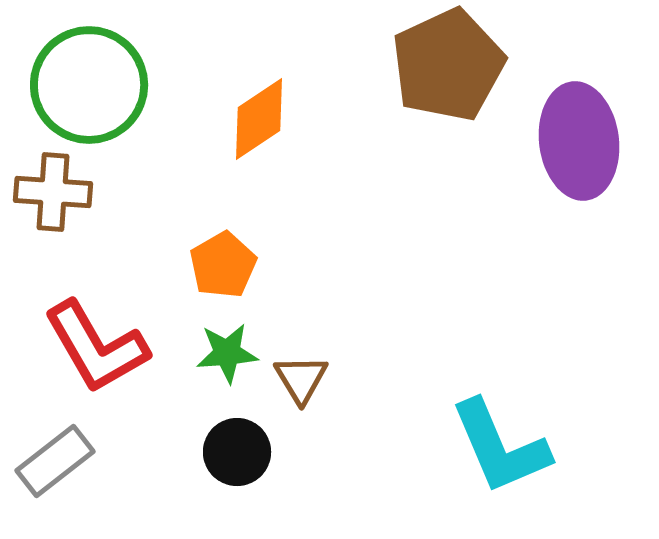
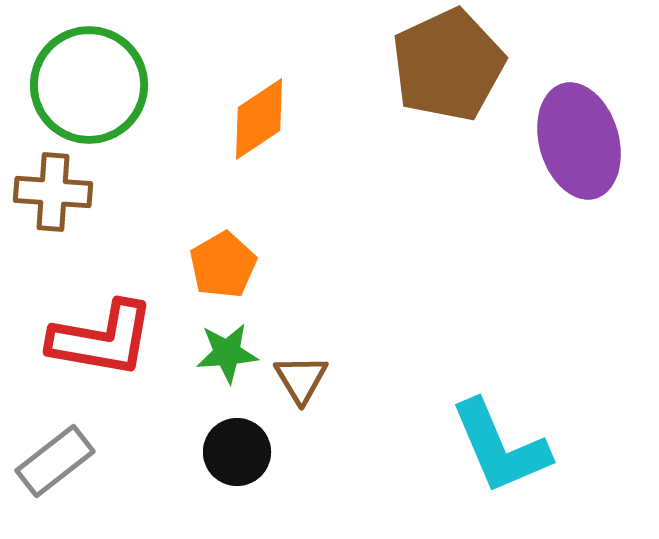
purple ellipse: rotated 9 degrees counterclockwise
red L-shape: moved 6 px right, 8 px up; rotated 50 degrees counterclockwise
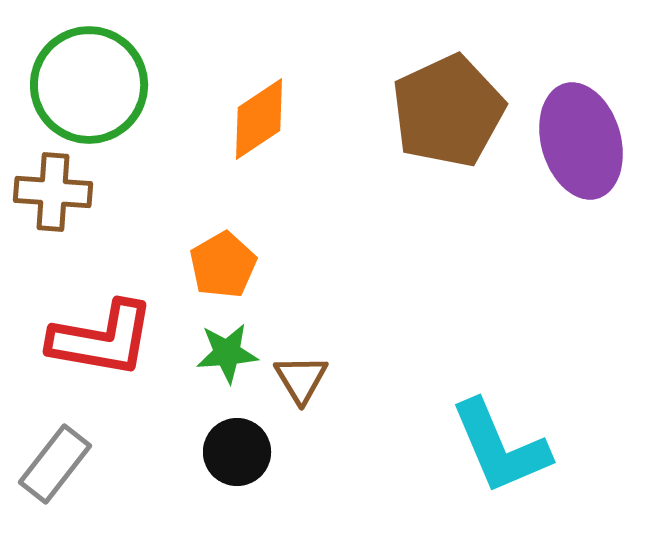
brown pentagon: moved 46 px down
purple ellipse: moved 2 px right
gray rectangle: moved 3 px down; rotated 14 degrees counterclockwise
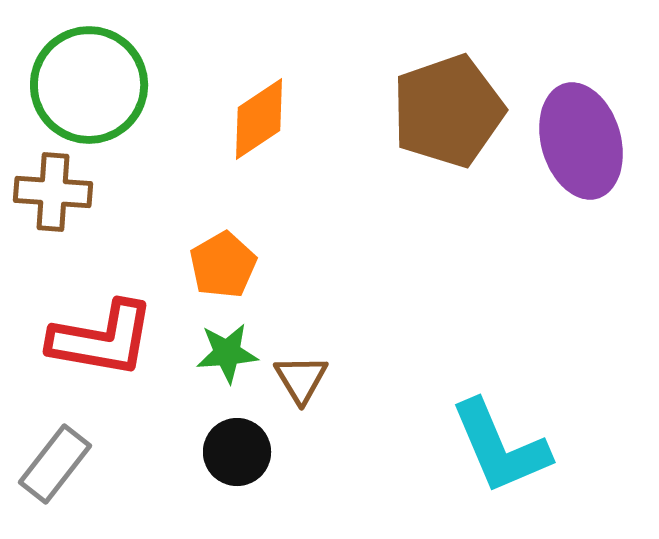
brown pentagon: rotated 6 degrees clockwise
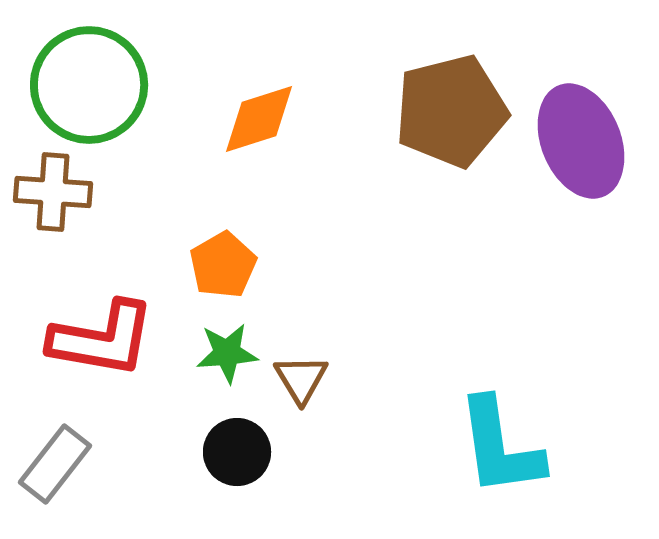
brown pentagon: moved 3 px right; rotated 5 degrees clockwise
orange diamond: rotated 16 degrees clockwise
purple ellipse: rotated 6 degrees counterclockwise
cyan L-shape: rotated 15 degrees clockwise
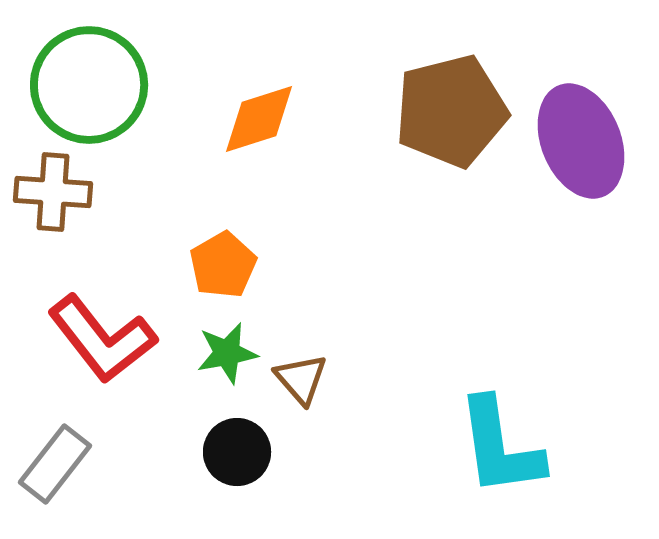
red L-shape: rotated 42 degrees clockwise
green star: rotated 6 degrees counterclockwise
brown triangle: rotated 10 degrees counterclockwise
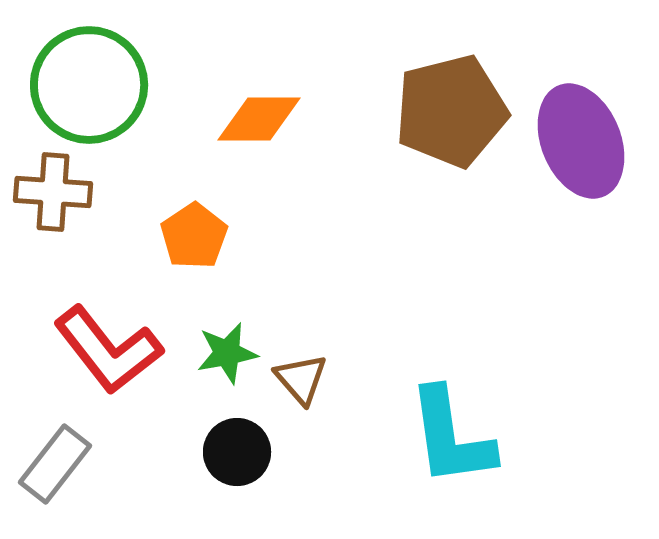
orange diamond: rotated 18 degrees clockwise
orange pentagon: moved 29 px left, 29 px up; rotated 4 degrees counterclockwise
red L-shape: moved 6 px right, 11 px down
cyan L-shape: moved 49 px left, 10 px up
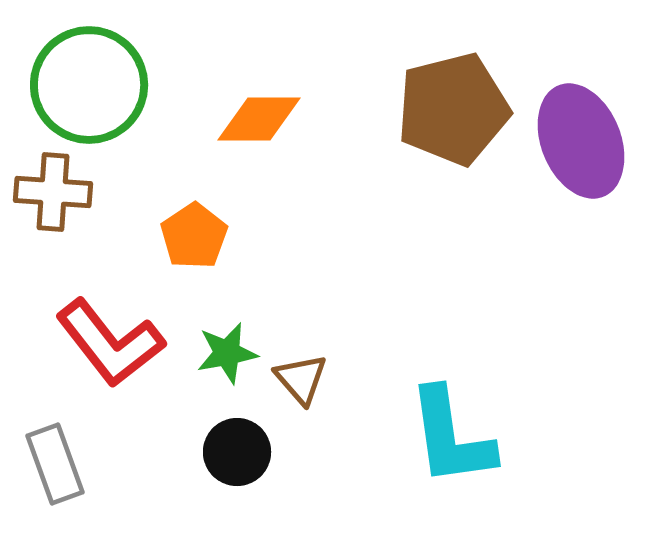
brown pentagon: moved 2 px right, 2 px up
red L-shape: moved 2 px right, 7 px up
gray rectangle: rotated 58 degrees counterclockwise
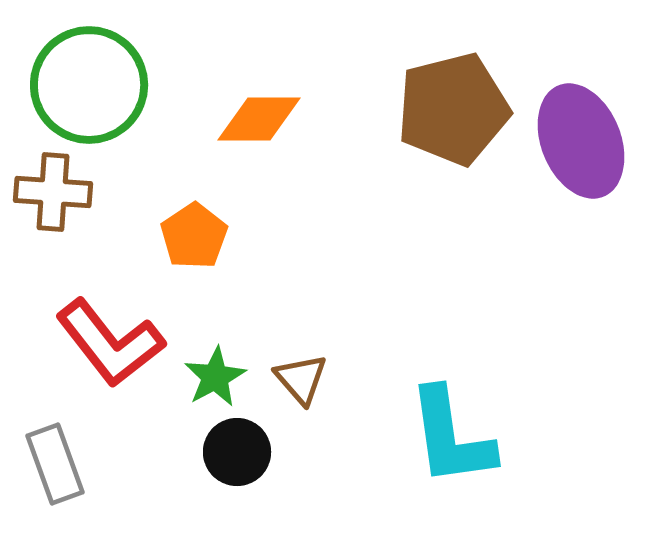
green star: moved 12 px left, 24 px down; rotated 18 degrees counterclockwise
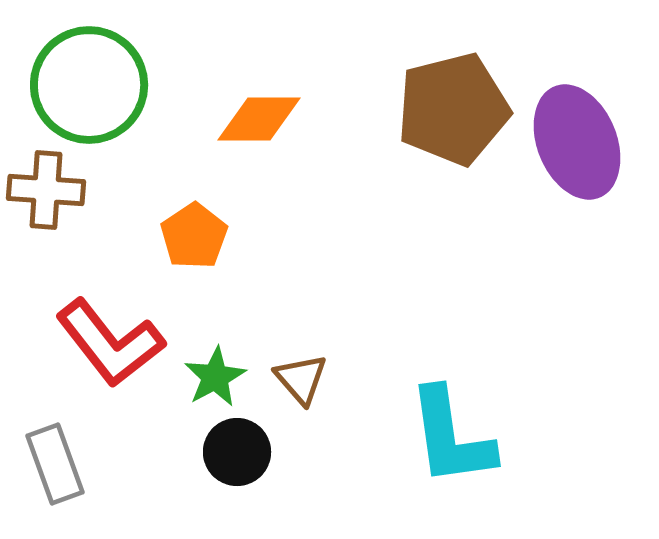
purple ellipse: moved 4 px left, 1 px down
brown cross: moved 7 px left, 2 px up
